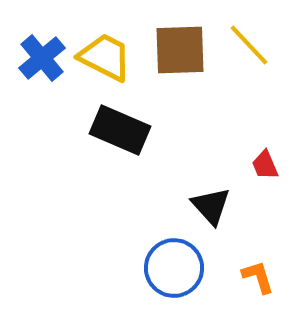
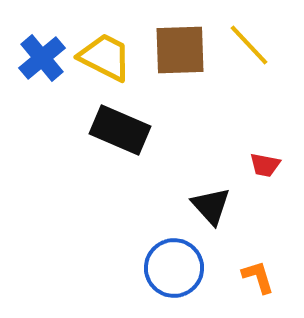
red trapezoid: rotated 56 degrees counterclockwise
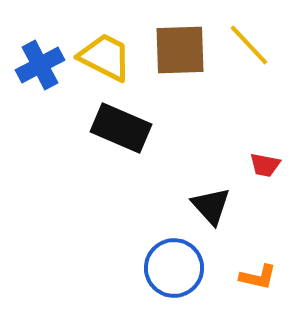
blue cross: moved 2 px left, 7 px down; rotated 12 degrees clockwise
black rectangle: moved 1 px right, 2 px up
orange L-shape: rotated 120 degrees clockwise
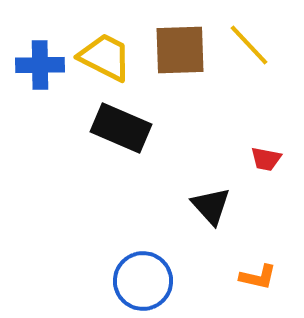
blue cross: rotated 27 degrees clockwise
red trapezoid: moved 1 px right, 6 px up
blue circle: moved 31 px left, 13 px down
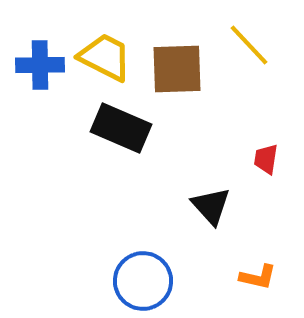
brown square: moved 3 px left, 19 px down
red trapezoid: rotated 88 degrees clockwise
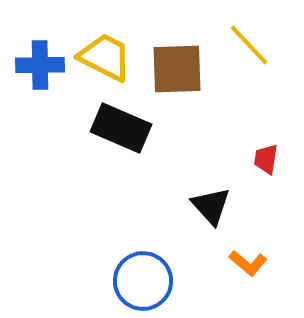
orange L-shape: moved 10 px left, 14 px up; rotated 27 degrees clockwise
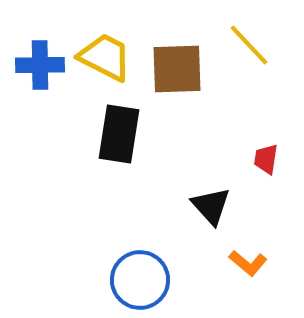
black rectangle: moved 2 px left, 6 px down; rotated 76 degrees clockwise
blue circle: moved 3 px left, 1 px up
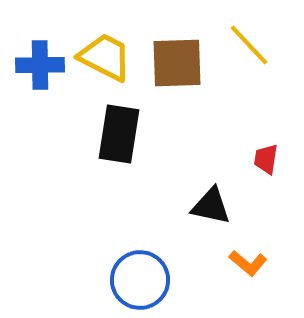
brown square: moved 6 px up
black triangle: rotated 36 degrees counterclockwise
